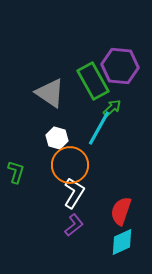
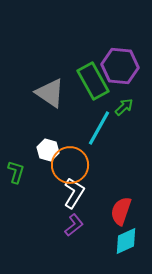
green arrow: moved 12 px right, 1 px up
white hexagon: moved 9 px left, 12 px down
cyan diamond: moved 4 px right, 1 px up
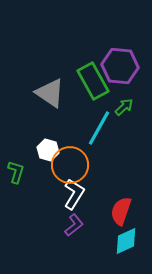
white L-shape: moved 1 px down
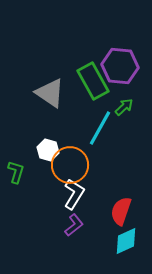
cyan line: moved 1 px right
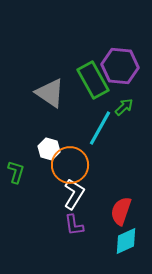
green rectangle: moved 1 px up
white hexagon: moved 1 px right, 1 px up
purple L-shape: rotated 120 degrees clockwise
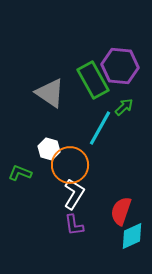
green L-shape: moved 4 px right, 1 px down; rotated 85 degrees counterclockwise
cyan diamond: moved 6 px right, 5 px up
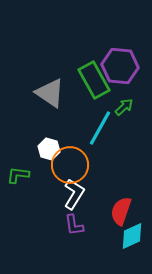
green rectangle: moved 1 px right
green L-shape: moved 2 px left, 2 px down; rotated 15 degrees counterclockwise
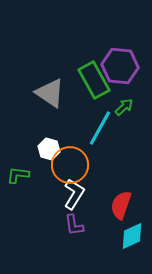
red semicircle: moved 6 px up
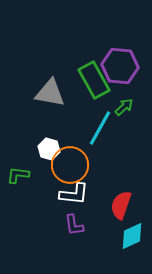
gray triangle: rotated 24 degrees counterclockwise
white L-shape: rotated 64 degrees clockwise
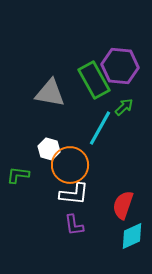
red semicircle: moved 2 px right
